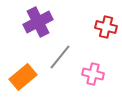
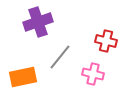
purple cross: rotated 8 degrees clockwise
red cross: moved 14 px down
orange rectangle: rotated 28 degrees clockwise
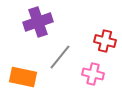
red cross: moved 1 px left
orange rectangle: rotated 24 degrees clockwise
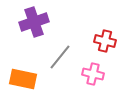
purple cross: moved 4 px left
orange rectangle: moved 2 px down
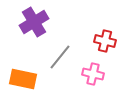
purple cross: rotated 12 degrees counterclockwise
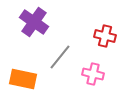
purple cross: rotated 24 degrees counterclockwise
red cross: moved 5 px up
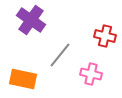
purple cross: moved 3 px left, 2 px up
gray line: moved 2 px up
pink cross: moved 2 px left
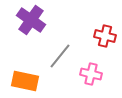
gray line: moved 1 px down
orange rectangle: moved 2 px right, 2 px down
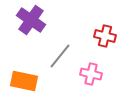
orange rectangle: moved 1 px left
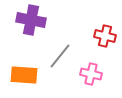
purple cross: rotated 24 degrees counterclockwise
orange rectangle: moved 6 px up; rotated 8 degrees counterclockwise
